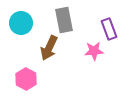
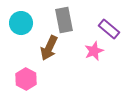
purple rectangle: rotated 30 degrees counterclockwise
pink star: rotated 18 degrees counterclockwise
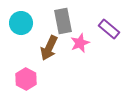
gray rectangle: moved 1 px left, 1 px down
pink star: moved 14 px left, 8 px up
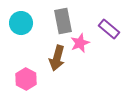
brown arrow: moved 8 px right, 10 px down; rotated 10 degrees counterclockwise
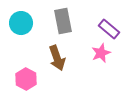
pink star: moved 21 px right, 10 px down
brown arrow: rotated 35 degrees counterclockwise
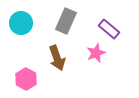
gray rectangle: moved 3 px right; rotated 35 degrees clockwise
pink star: moved 5 px left
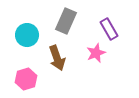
cyan circle: moved 6 px right, 12 px down
purple rectangle: rotated 20 degrees clockwise
pink hexagon: rotated 15 degrees clockwise
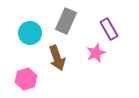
cyan circle: moved 3 px right, 2 px up
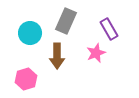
brown arrow: moved 2 px up; rotated 20 degrees clockwise
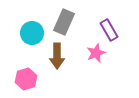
gray rectangle: moved 2 px left, 1 px down
purple rectangle: moved 1 px down
cyan circle: moved 2 px right
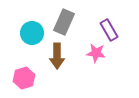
pink star: rotated 30 degrees clockwise
pink hexagon: moved 2 px left, 1 px up
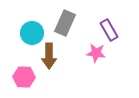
gray rectangle: moved 1 px right, 1 px down
brown arrow: moved 8 px left
pink hexagon: moved 1 px up; rotated 20 degrees clockwise
